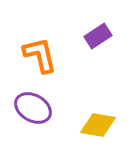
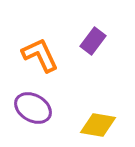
purple rectangle: moved 5 px left, 5 px down; rotated 20 degrees counterclockwise
orange L-shape: rotated 12 degrees counterclockwise
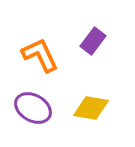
yellow diamond: moved 7 px left, 17 px up
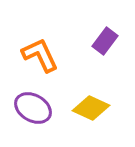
purple rectangle: moved 12 px right
yellow diamond: rotated 15 degrees clockwise
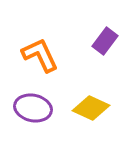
purple ellipse: rotated 18 degrees counterclockwise
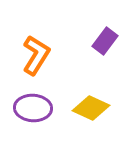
orange L-shape: moved 4 px left; rotated 57 degrees clockwise
purple ellipse: rotated 9 degrees counterclockwise
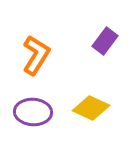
purple ellipse: moved 4 px down
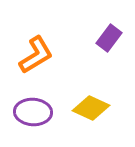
purple rectangle: moved 4 px right, 3 px up
orange L-shape: rotated 27 degrees clockwise
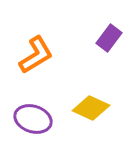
purple ellipse: moved 7 px down; rotated 15 degrees clockwise
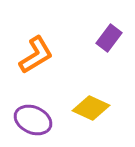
purple ellipse: moved 1 px down; rotated 6 degrees clockwise
